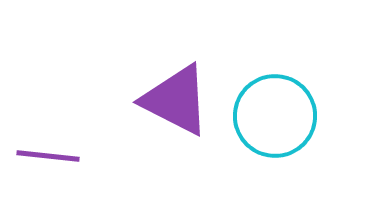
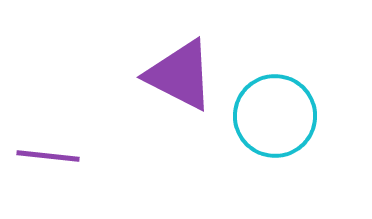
purple triangle: moved 4 px right, 25 px up
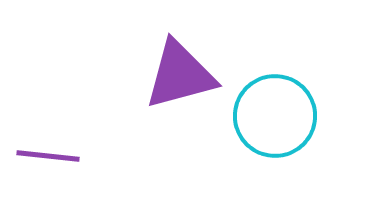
purple triangle: rotated 42 degrees counterclockwise
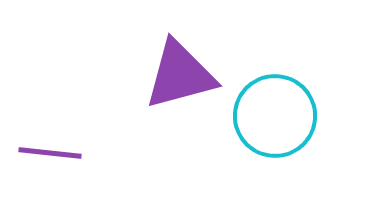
purple line: moved 2 px right, 3 px up
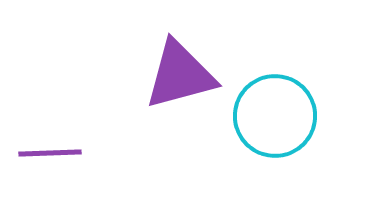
purple line: rotated 8 degrees counterclockwise
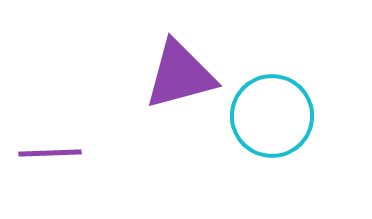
cyan circle: moved 3 px left
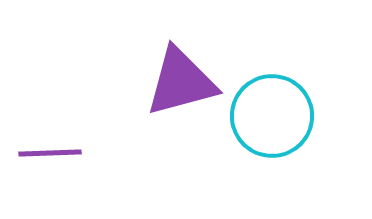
purple triangle: moved 1 px right, 7 px down
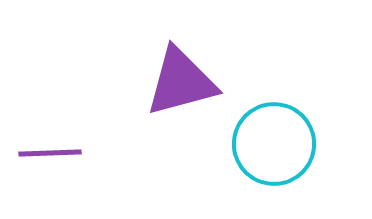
cyan circle: moved 2 px right, 28 px down
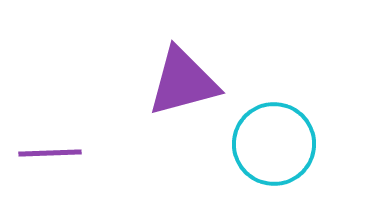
purple triangle: moved 2 px right
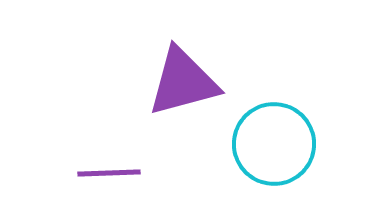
purple line: moved 59 px right, 20 px down
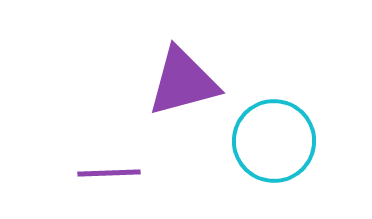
cyan circle: moved 3 px up
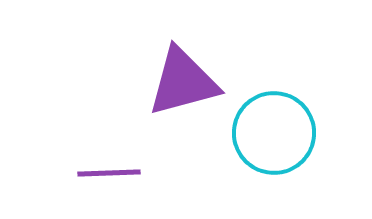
cyan circle: moved 8 px up
